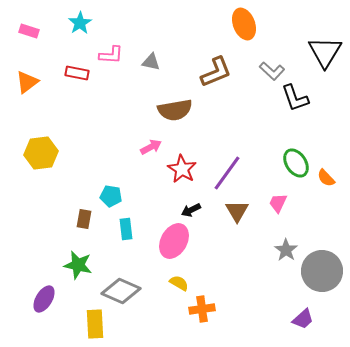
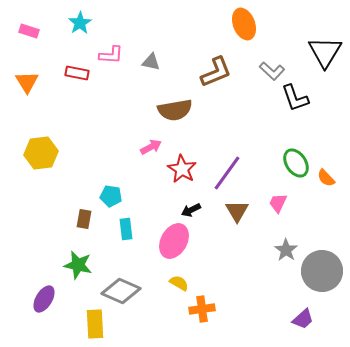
orange triangle: rotated 25 degrees counterclockwise
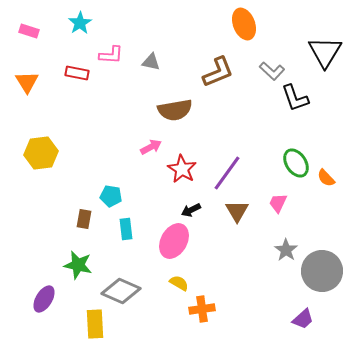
brown L-shape: moved 2 px right
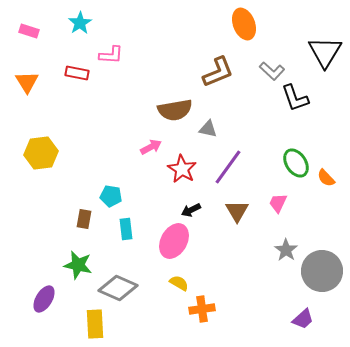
gray triangle: moved 57 px right, 67 px down
purple line: moved 1 px right, 6 px up
gray diamond: moved 3 px left, 3 px up
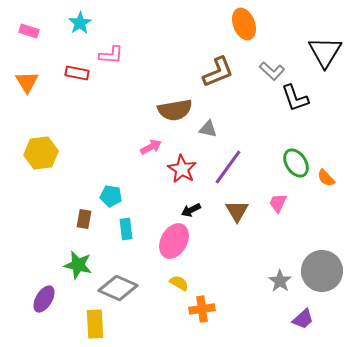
gray star: moved 6 px left, 31 px down
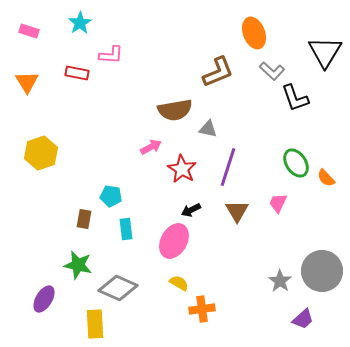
orange ellipse: moved 10 px right, 9 px down
yellow hexagon: rotated 12 degrees counterclockwise
purple line: rotated 18 degrees counterclockwise
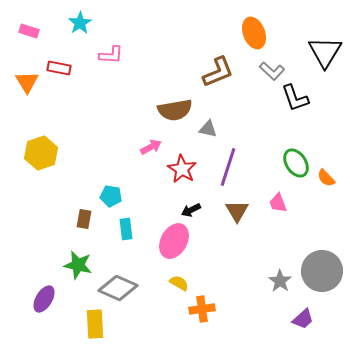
red rectangle: moved 18 px left, 5 px up
pink trapezoid: rotated 45 degrees counterclockwise
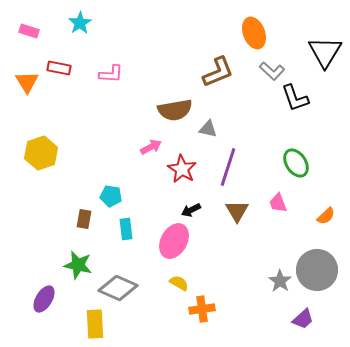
pink L-shape: moved 19 px down
orange semicircle: moved 38 px down; rotated 90 degrees counterclockwise
gray circle: moved 5 px left, 1 px up
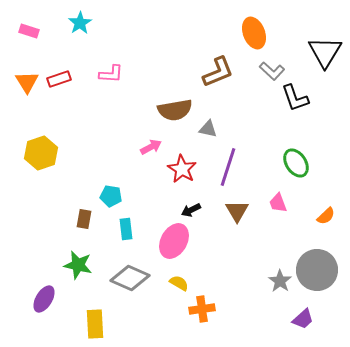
red rectangle: moved 11 px down; rotated 30 degrees counterclockwise
gray diamond: moved 12 px right, 10 px up
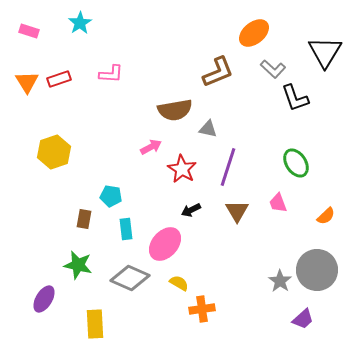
orange ellipse: rotated 72 degrees clockwise
gray L-shape: moved 1 px right, 2 px up
yellow hexagon: moved 13 px right, 1 px up
pink ellipse: moved 9 px left, 3 px down; rotated 12 degrees clockwise
